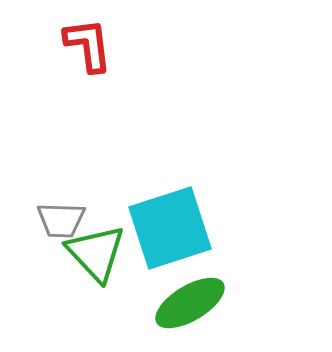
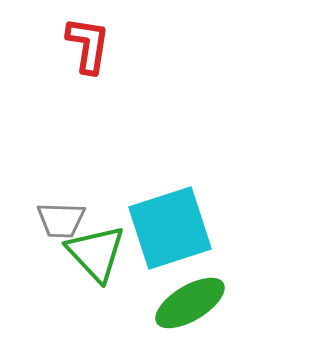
red L-shape: rotated 16 degrees clockwise
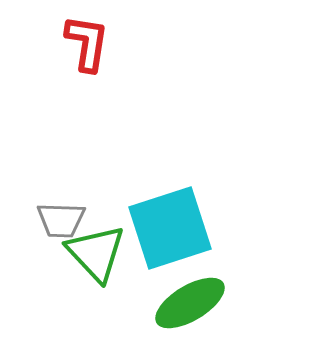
red L-shape: moved 1 px left, 2 px up
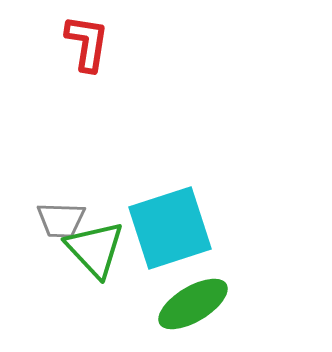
green triangle: moved 1 px left, 4 px up
green ellipse: moved 3 px right, 1 px down
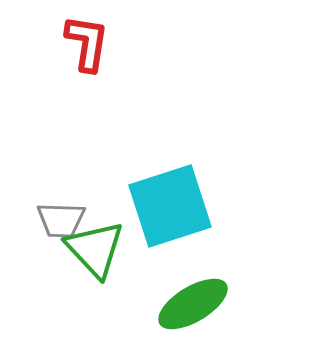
cyan square: moved 22 px up
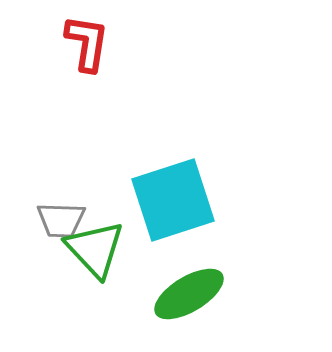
cyan square: moved 3 px right, 6 px up
green ellipse: moved 4 px left, 10 px up
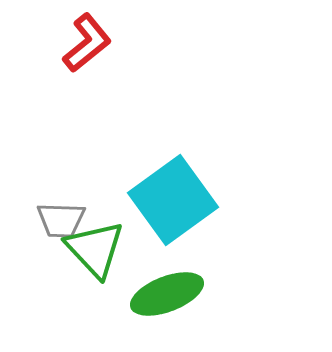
red L-shape: rotated 42 degrees clockwise
cyan square: rotated 18 degrees counterclockwise
green ellipse: moved 22 px left; rotated 10 degrees clockwise
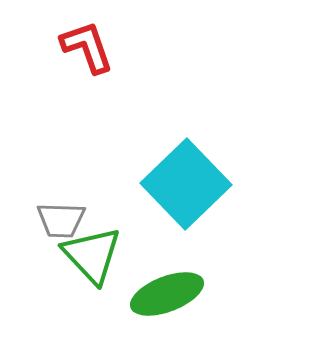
red L-shape: moved 4 px down; rotated 70 degrees counterclockwise
cyan square: moved 13 px right, 16 px up; rotated 8 degrees counterclockwise
green triangle: moved 3 px left, 6 px down
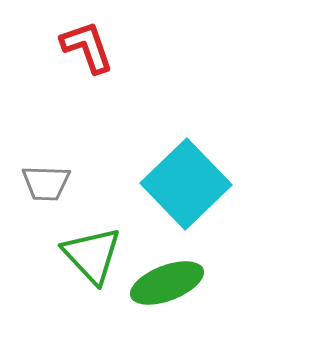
gray trapezoid: moved 15 px left, 37 px up
green ellipse: moved 11 px up
